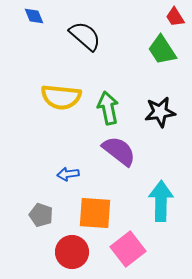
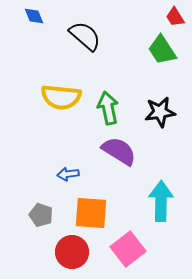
purple semicircle: rotated 6 degrees counterclockwise
orange square: moved 4 px left
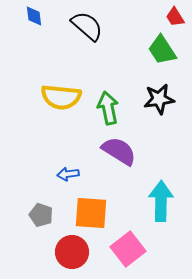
blue diamond: rotated 15 degrees clockwise
black semicircle: moved 2 px right, 10 px up
black star: moved 1 px left, 13 px up
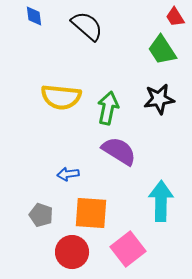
green arrow: rotated 24 degrees clockwise
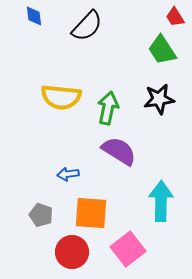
black semicircle: rotated 92 degrees clockwise
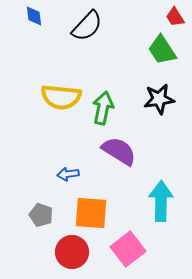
green arrow: moved 5 px left
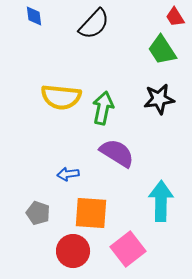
black semicircle: moved 7 px right, 2 px up
purple semicircle: moved 2 px left, 2 px down
gray pentagon: moved 3 px left, 2 px up
red circle: moved 1 px right, 1 px up
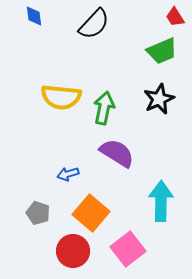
green trapezoid: moved 1 px down; rotated 80 degrees counterclockwise
black star: rotated 16 degrees counterclockwise
green arrow: moved 1 px right
blue arrow: rotated 10 degrees counterclockwise
orange square: rotated 36 degrees clockwise
